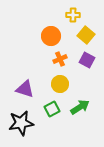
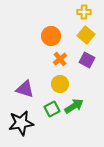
yellow cross: moved 11 px right, 3 px up
orange cross: rotated 16 degrees counterclockwise
green arrow: moved 6 px left, 1 px up
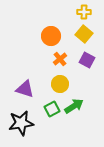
yellow square: moved 2 px left, 1 px up
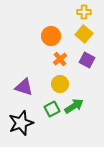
purple triangle: moved 1 px left, 2 px up
black star: rotated 10 degrees counterclockwise
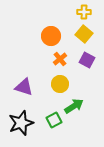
green square: moved 2 px right, 11 px down
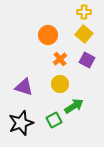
orange circle: moved 3 px left, 1 px up
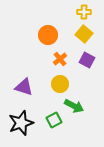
green arrow: rotated 60 degrees clockwise
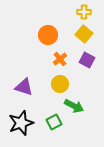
green square: moved 2 px down
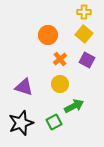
green arrow: rotated 54 degrees counterclockwise
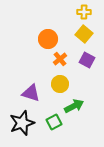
orange circle: moved 4 px down
purple triangle: moved 7 px right, 6 px down
black star: moved 1 px right
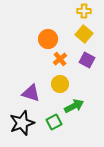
yellow cross: moved 1 px up
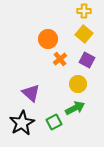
yellow circle: moved 18 px right
purple triangle: rotated 24 degrees clockwise
green arrow: moved 1 px right, 2 px down
black star: rotated 10 degrees counterclockwise
